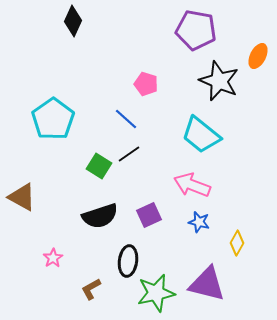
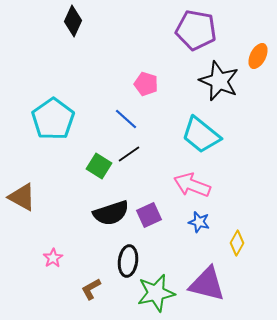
black semicircle: moved 11 px right, 3 px up
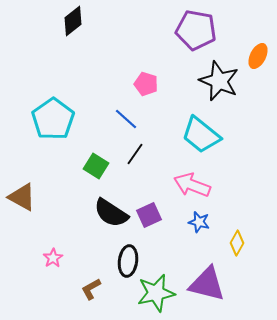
black diamond: rotated 28 degrees clockwise
black line: moved 6 px right; rotated 20 degrees counterclockwise
green square: moved 3 px left
black semicircle: rotated 51 degrees clockwise
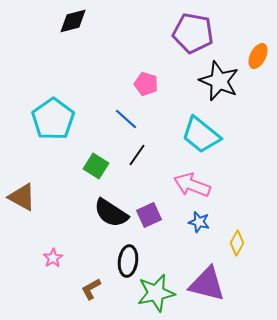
black diamond: rotated 24 degrees clockwise
purple pentagon: moved 3 px left, 3 px down
black line: moved 2 px right, 1 px down
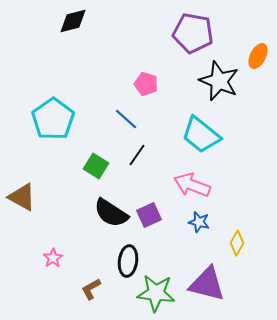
green star: rotated 18 degrees clockwise
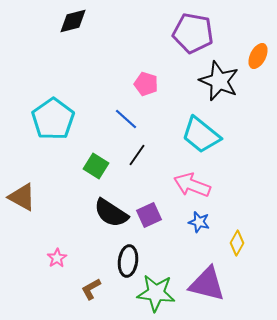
pink star: moved 4 px right
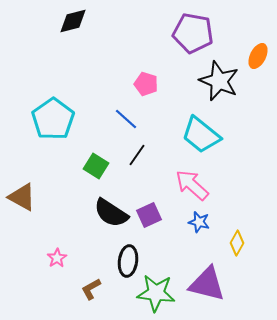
pink arrow: rotated 21 degrees clockwise
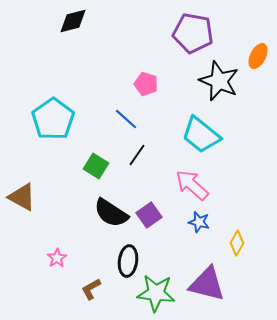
purple square: rotated 10 degrees counterclockwise
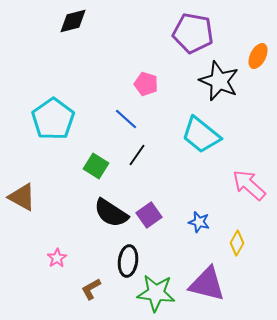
pink arrow: moved 57 px right
